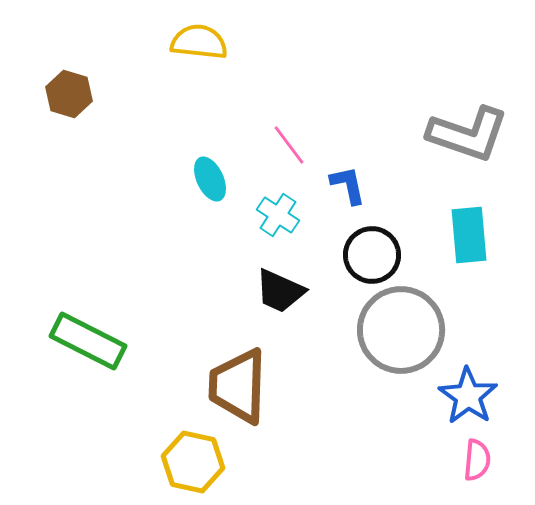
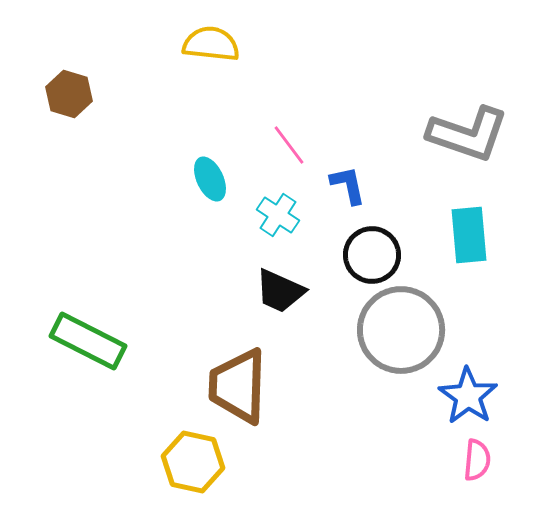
yellow semicircle: moved 12 px right, 2 px down
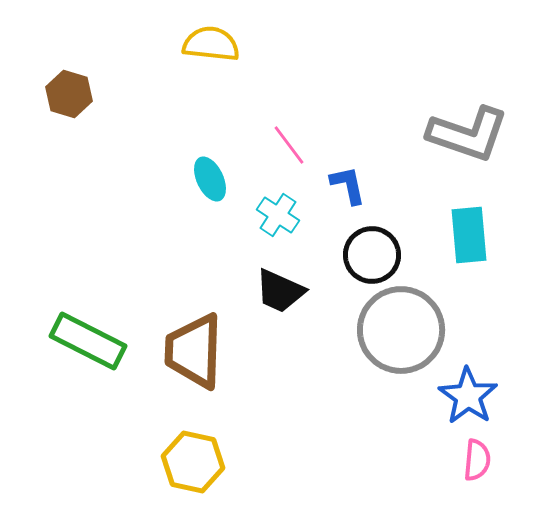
brown trapezoid: moved 44 px left, 35 px up
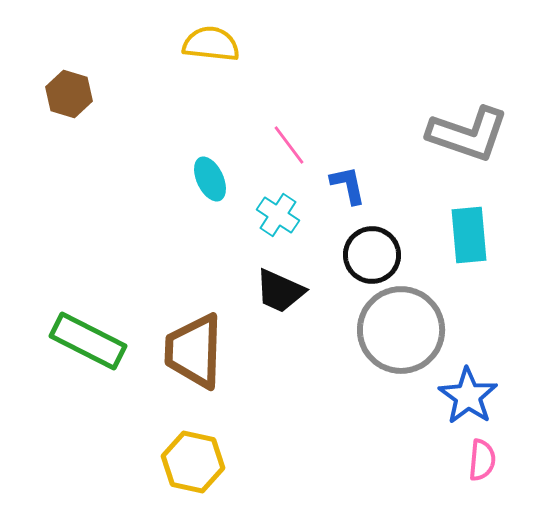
pink semicircle: moved 5 px right
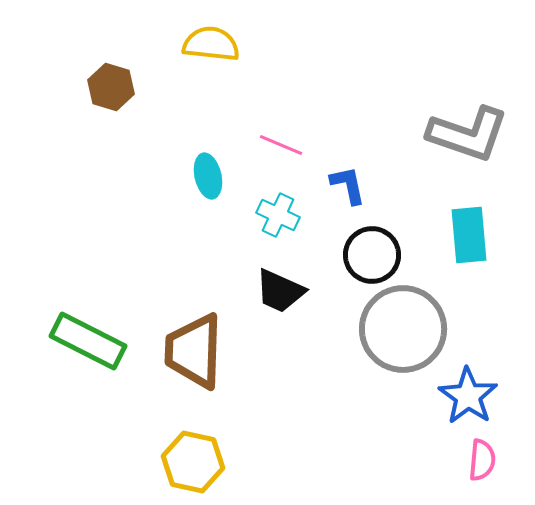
brown hexagon: moved 42 px right, 7 px up
pink line: moved 8 px left; rotated 30 degrees counterclockwise
cyan ellipse: moved 2 px left, 3 px up; rotated 12 degrees clockwise
cyan cross: rotated 9 degrees counterclockwise
gray circle: moved 2 px right, 1 px up
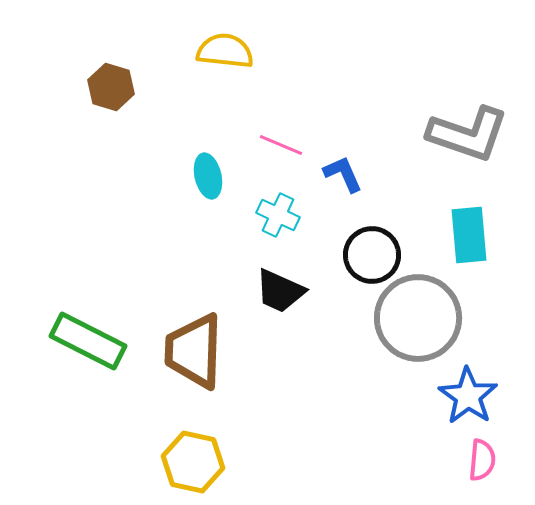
yellow semicircle: moved 14 px right, 7 px down
blue L-shape: moved 5 px left, 11 px up; rotated 12 degrees counterclockwise
gray circle: moved 15 px right, 11 px up
